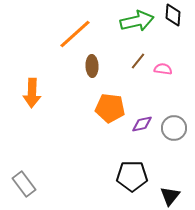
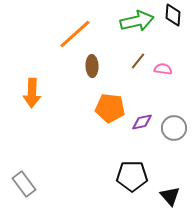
purple diamond: moved 2 px up
black triangle: rotated 20 degrees counterclockwise
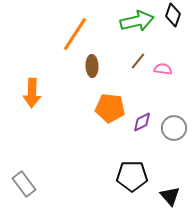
black diamond: rotated 15 degrees clockwise
orange line: rotated 15 degrees counterclockwise
purple diamond: rotated 15 degrees counterclockwise
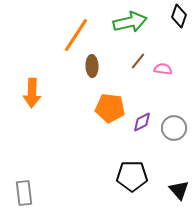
black diamond: moved 6 px right, 1 px down
green arrow: moved 7 px left, 1 px down
orange line: moved 1 px right, 1 px down
gray rectangle: moved 9 px down; rotated 30 degrees clockwise
black triangle: moved 9 px right, 6 px up
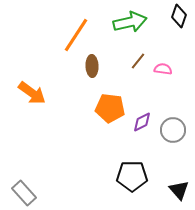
orange arrow: rotated 56 degrees counterclockwise
gray circle: moved 1 px left, 2 px down
gray rectangle: rotated 35 degrees counterclockwise
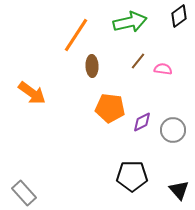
black diamond: rotated 35 degrees clockwise
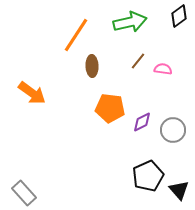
black pentagon: moved 16 px right; rotated 24 degrees counterclockwise
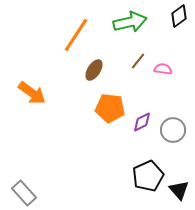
brown ellipse: moved 2 px right, 4 px down; rotated 35 degrees clockwise
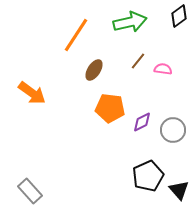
gray rectangle: moved 6 px right, 2 px up
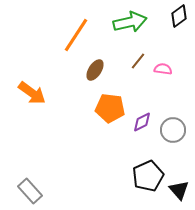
brown ellipse: moved 1 px right
